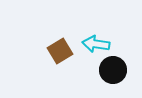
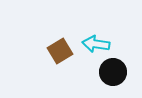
black circle: moved 2 px down
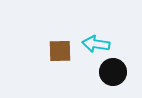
brown square: rotated 30 degrees clockwise
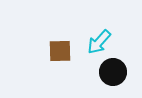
cyan arrow: moved 3 px right, 2 px up; rotated 56 degrees counterclockwise
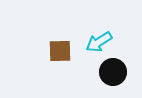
cyan arrow: rotated 16 degrees clockwise
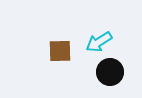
black circle: moved 3 px left
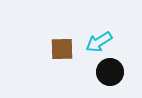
brown square: moved 2 px right, 2 px up
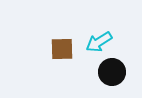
black circle: moved 2 px right
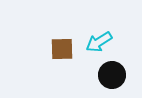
black circle: moved 3 px down
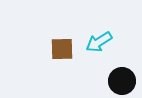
black circle: moved 10 px right, 6 px down
